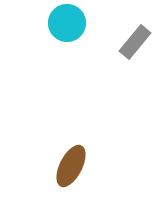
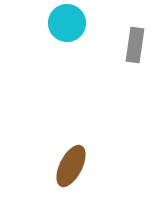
gray rectangle: moved 3 px down; rotated 32 degrees counterclockwise
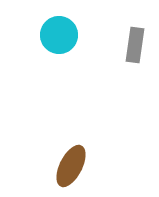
cyan circle: moved 8 px left, 12 px down
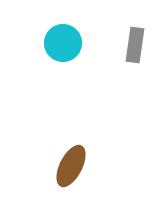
cyan circle: moved 4 px right, 8 px down
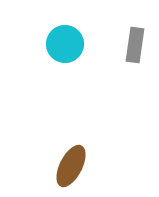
cyan circle: moved 2 px right, 1 px down
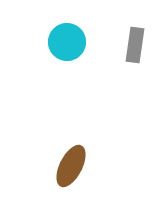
cyan circle: moved 2 px right, 2 px up
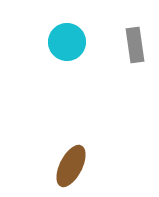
gray rectangle: rotated 16 degrees counterclockwise
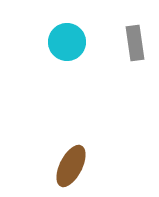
gray rectangle: moved 2 px up
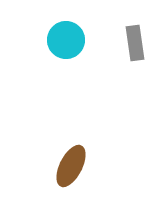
cyan circle: moved 1 px left, 2 px up
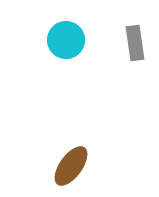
brown ellipse: rotated 9 degrees clockwise
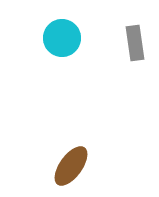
cyan circle: moved 4 px left, 2 px up
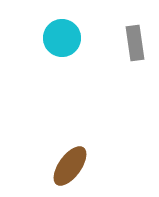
brown ellipse: moved 1 px left
